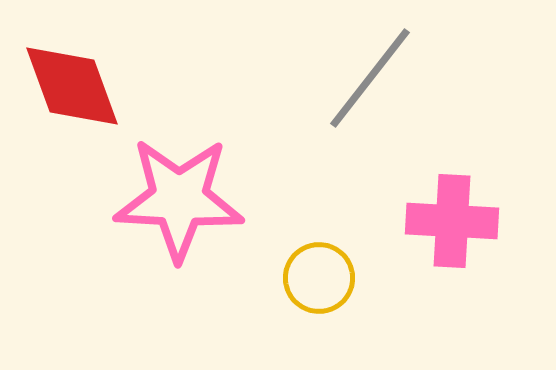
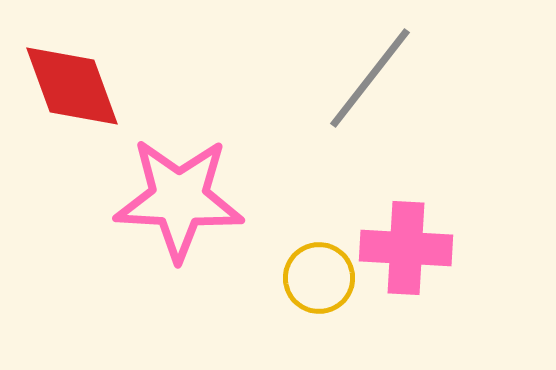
pink cross: moved 46 px left, 27 px down
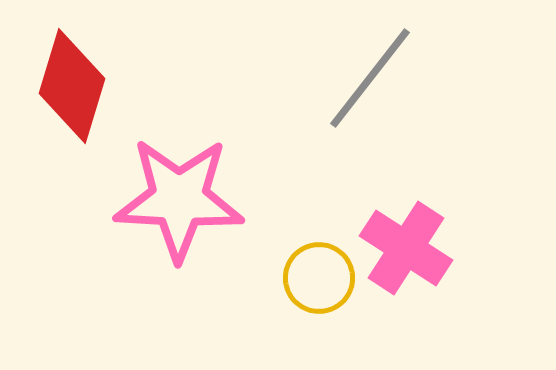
red diamond: rotated 37 degrees clockwise
pink cross: rotated 30 degrees clockwise
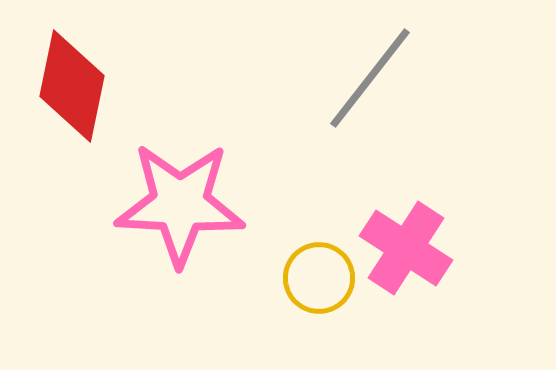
red diamond: rotated 5 degrees counterclockwise
pink star: moved 1 px right, 5 px down
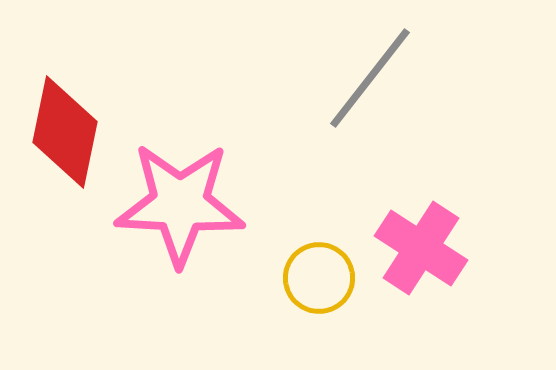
red diamond: moved 7 px left, 46 px down
pink cross: moved 15 px right
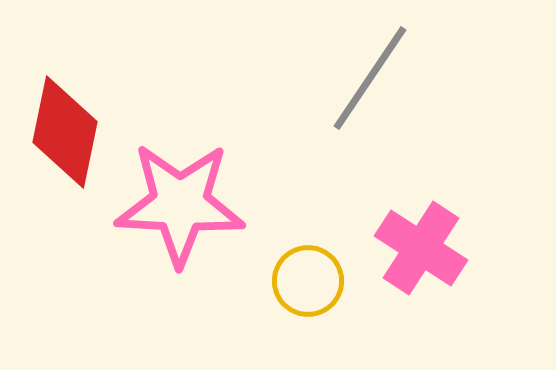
gray line: rotated 4 degrees counterclockwise
yellow circle: moved 11 px left, 3 px down
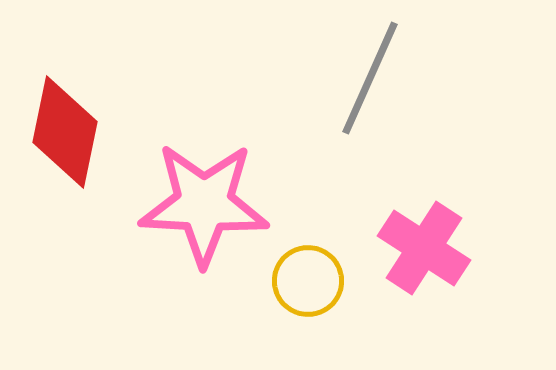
gray line: rotated 10 degrees counterclockwise
pink star: moved 24 px right
pink cross: moved 3 px right
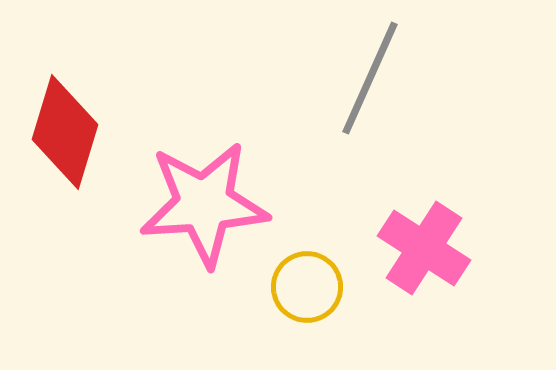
red diamond: rotated 5 degrees clockwise
pink star: rotated 7 degrees counterclockwise
yellow circle: moved 1 px left, 6 px down
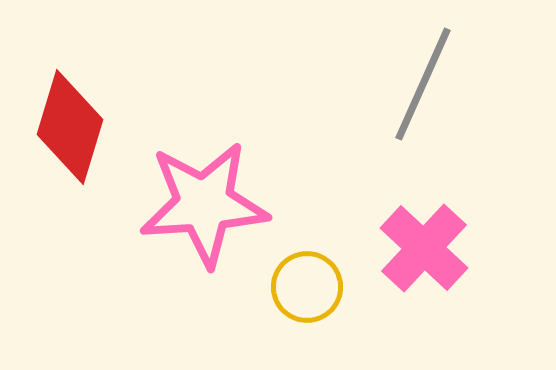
gray line: moved 53 px right, 6 px down
red diamond: moved 5 px right, 5 px up
pink cross: rotated 10 degrees clockwise
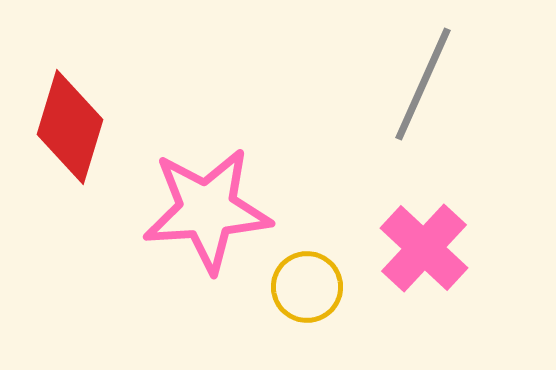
pink star: moved 3 px right, 6 px down
